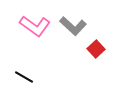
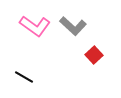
red square: moved 2 px left, 6 px down
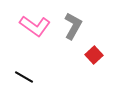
gray L-shape: rotated 104 degrees counterclockwise
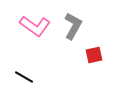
red square: rotated 30 degrees clockwise
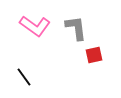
gray L-shape: moved 3 px right, 2 px down; rotated 36 degrees counterclockwise
black line: rotated 24 degrees clockwise
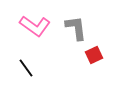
red square: rotated 12 degrees counterclockwise
black line: moved 2 px right, 9 px up
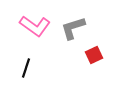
gray L-shape: moved 3 px left; rotated 100 degrees counterclockwise
black line: rotated 54 degrees clockwise
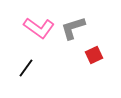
pink L-shape: moved 4 px right, 2 px down
black line: rotated 18 degrees clockwise
